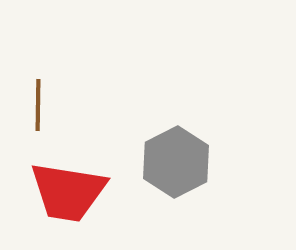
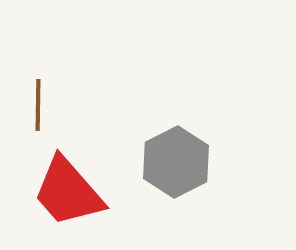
red trapezoid: rotated 40 degrees clockwise
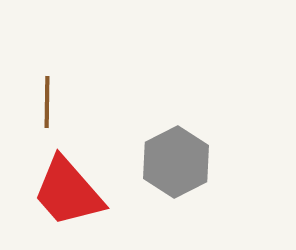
brown line: moved 9 px right, 3 px up
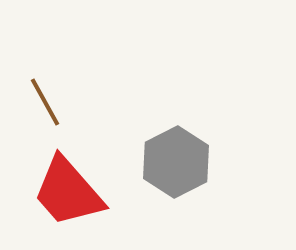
brown line: moved 2 px left; rotated 30 degrees counterclockwise
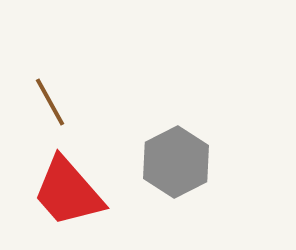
brown line: moved 5 px right
